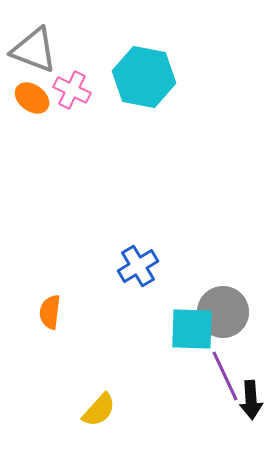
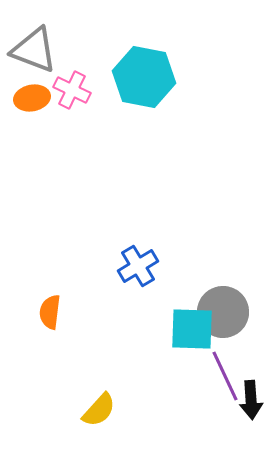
orange ellipse: rotated 48 degrees counterclockwise
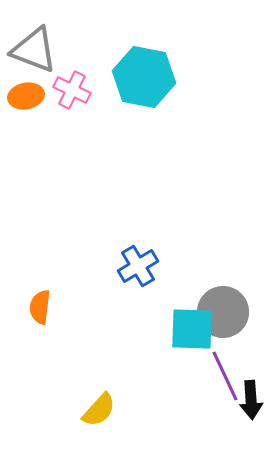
orange ellipse: moved 6 px left, 2 px up
orange semicircle: moved 10 px left, 5 px up
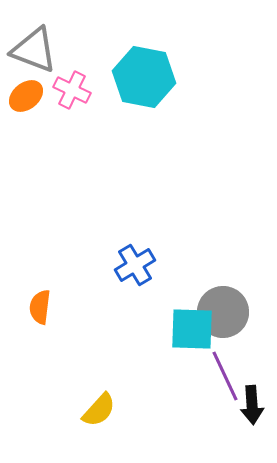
orange ellipse: rotated 28 degrees counterclockwise
blue cross: moved 3 px left, 1 px up
black arrow: moved 1 px right, 5 px down
